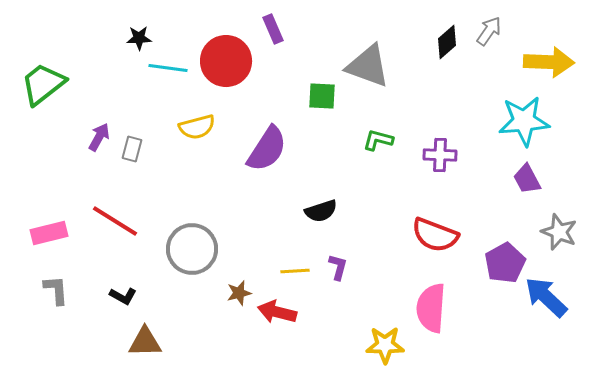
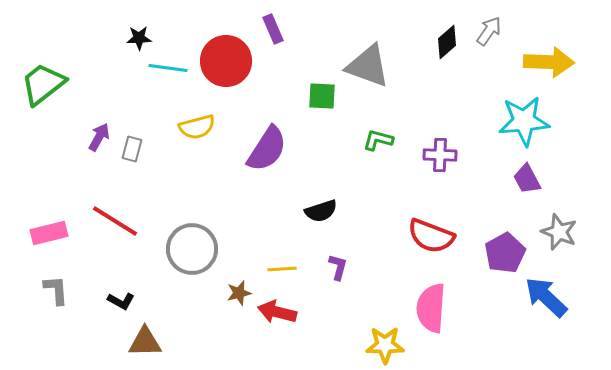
red semicircle: moved 4 px left, 1 px down
purple pentagon: moved 10 px up
yellow line: moved 13 px left, 2 px up
black L-shape: moved 2 px left, 5 px down
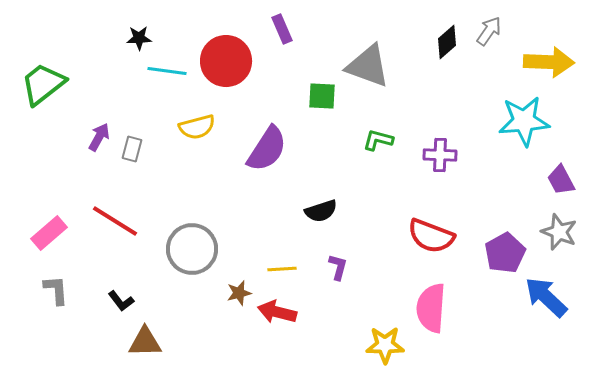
purple rectangle: moved 9 px right
cyan line: moved 1 px left, 3 px down
purple trapezoid: moved 34 px right, 1 px down
pink rectangle: rotated 27 degrees counterclockwise
black L-shape: rotated 24 degrees clockwise
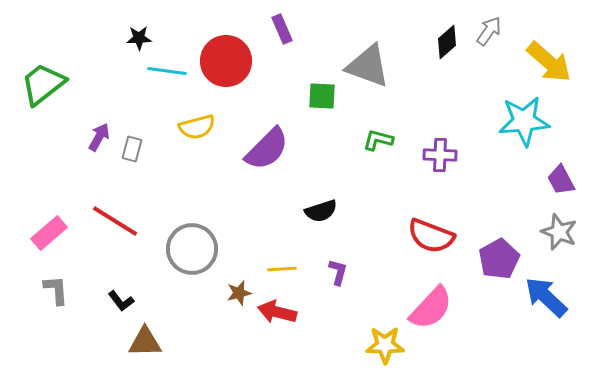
yellow arrow: rotated 39 degrees clockwise
purple semicircle: rotated 12 degrees clockwise
purple pentagon: moved 6 px left, 6 px down
purple L-shape: moved 5 px down
pink semicircle: rotated 141 degrees counterclockwise
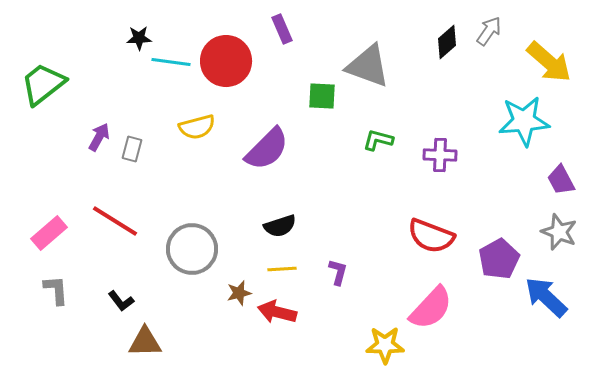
cyan line: moved 4 px right, 9 px up
black semicircle: moved 41 px left, 15 px down
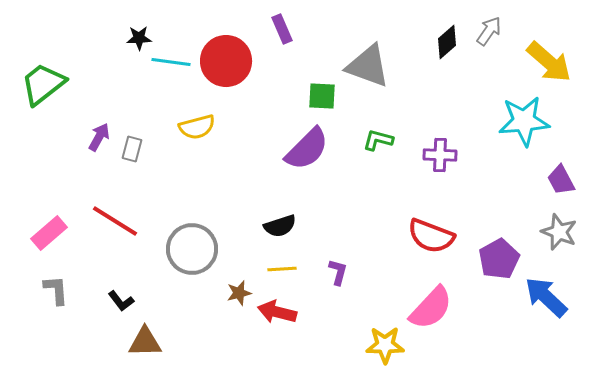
purple semicircle: moved 40 px right
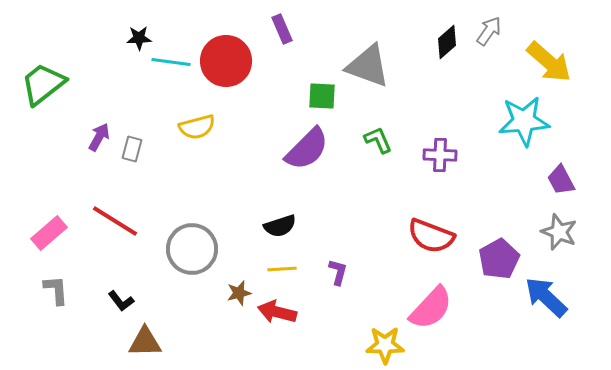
green L-shape: rotated 52 degrees clockwise
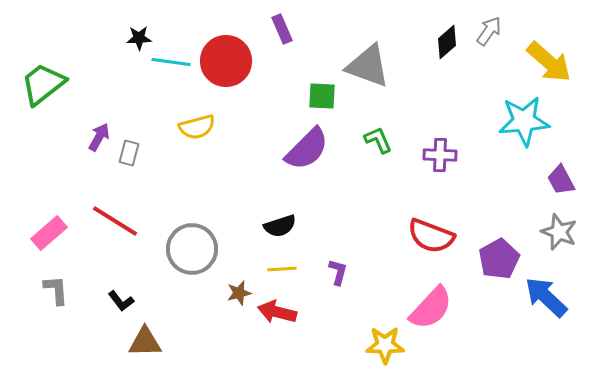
gray rectangle: moved 3 px left, 4 px down
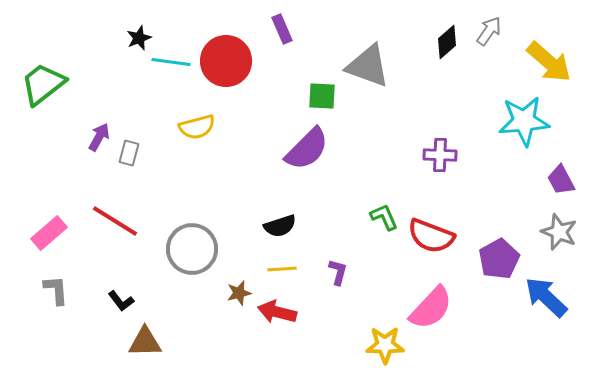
black star: rotated 20 degrees counterclockwise
green L-shape: moved 6 px right, 77 px down
